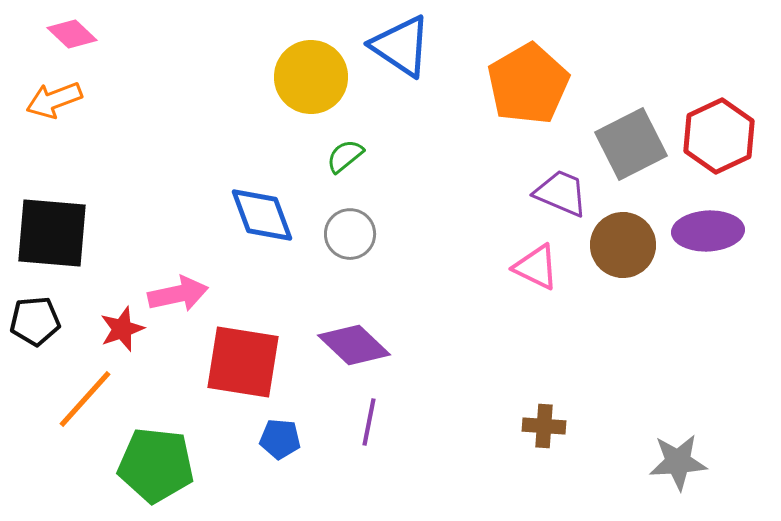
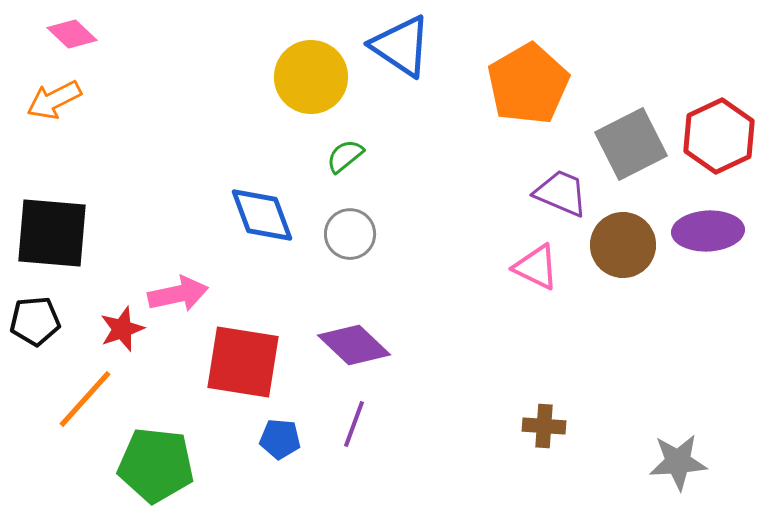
orange arrow: rotated 6 degrees counterclockwise
purple line: moved 15 px left, 2 px down; rotated 9 degrees clockwise
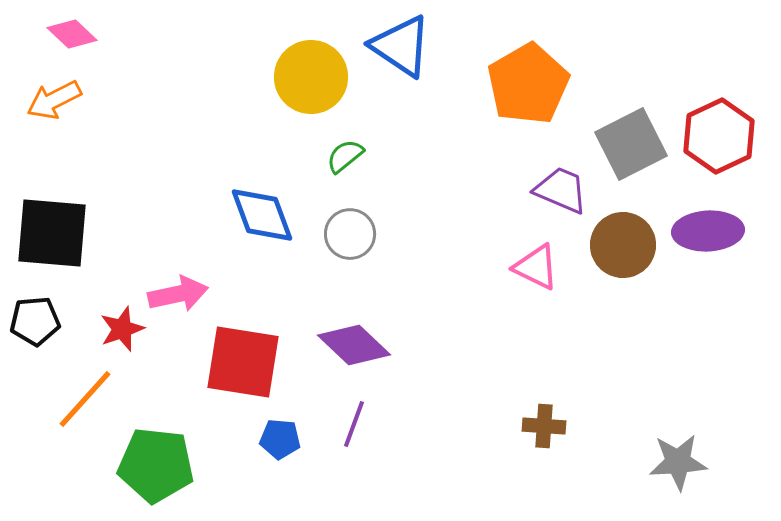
purple trapezoid: moved 3 px up
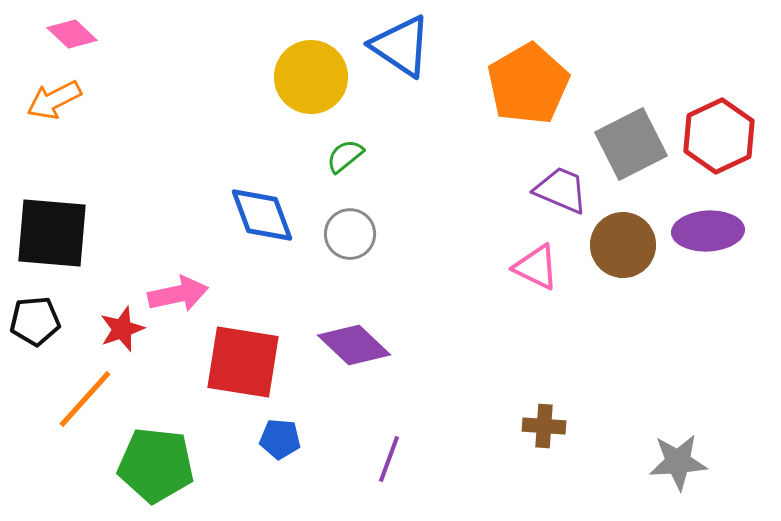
purple line: moved 35 px right, 35 px down
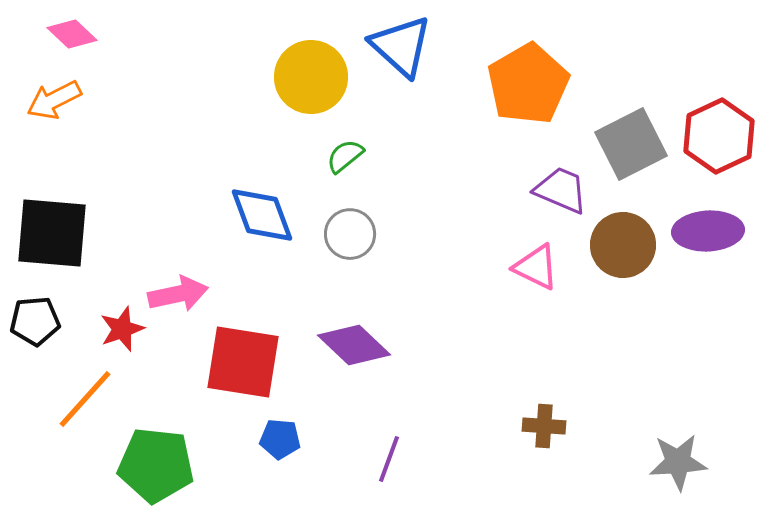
blue triangle: rotated 8 degrees clockwise
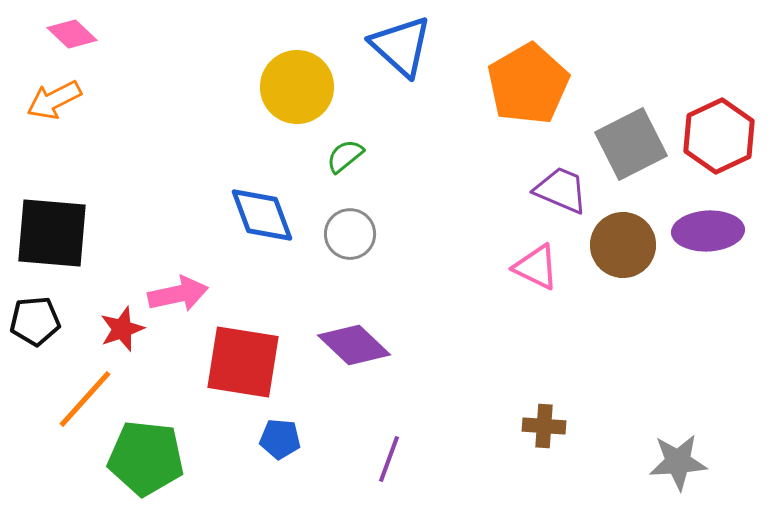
yellow circle: moved 14 px left, 10 px down
green pentagon: moved 10 px left, 7 px up
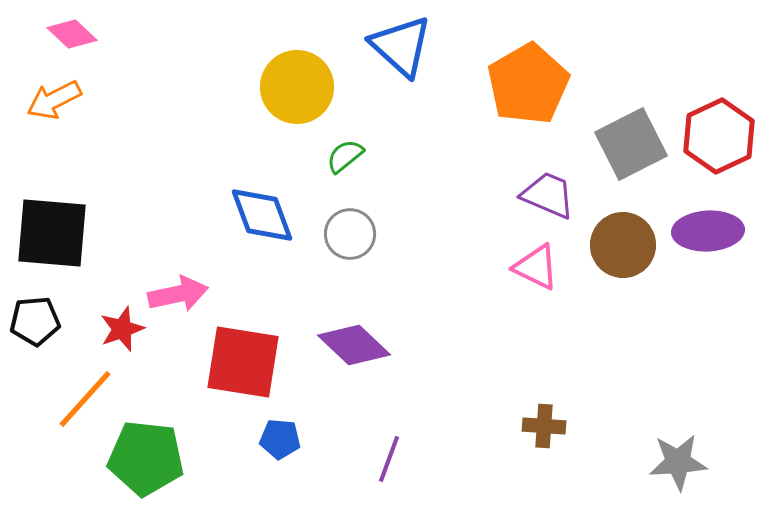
purple trapezoid: moved 13 px left, 5 px down
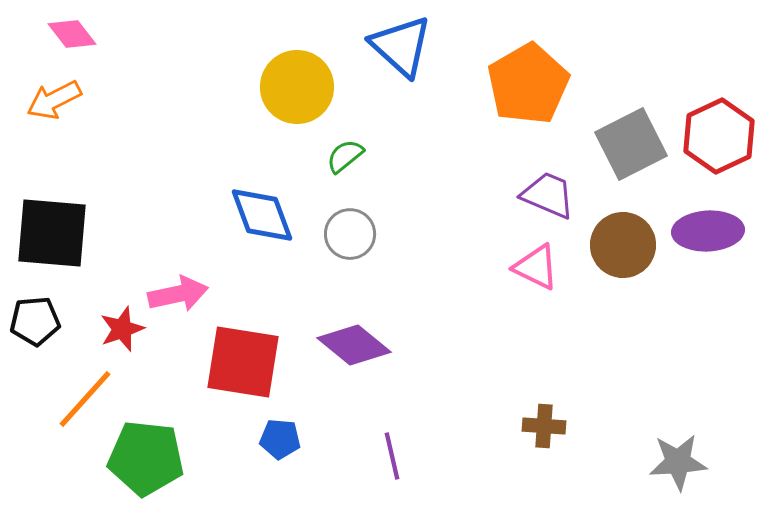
pink diamond: rotated 9 degrees clockwise
purple diamond: rotated 4 degrees counterclockwise
purple line: moved 3 px right, 3 px up; rotated 33 degrees counterclockwise
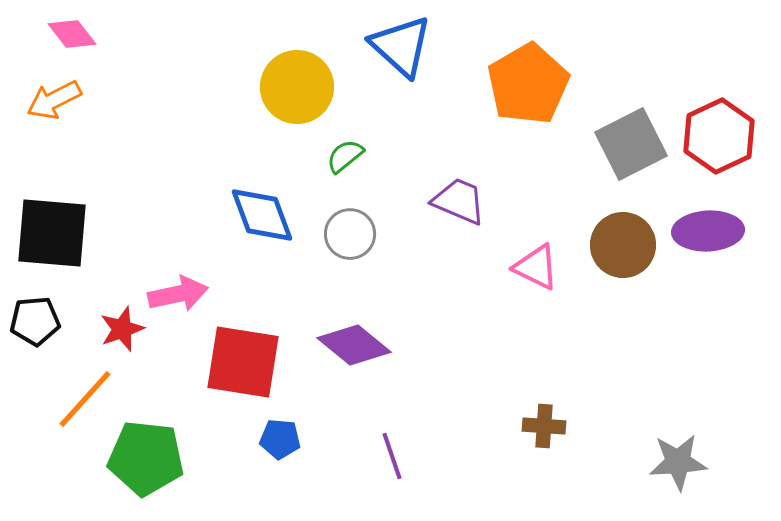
purple trapezoid: moved 89 px left, 6 px down
purple line: rotated 6 degrees counterclockwise
